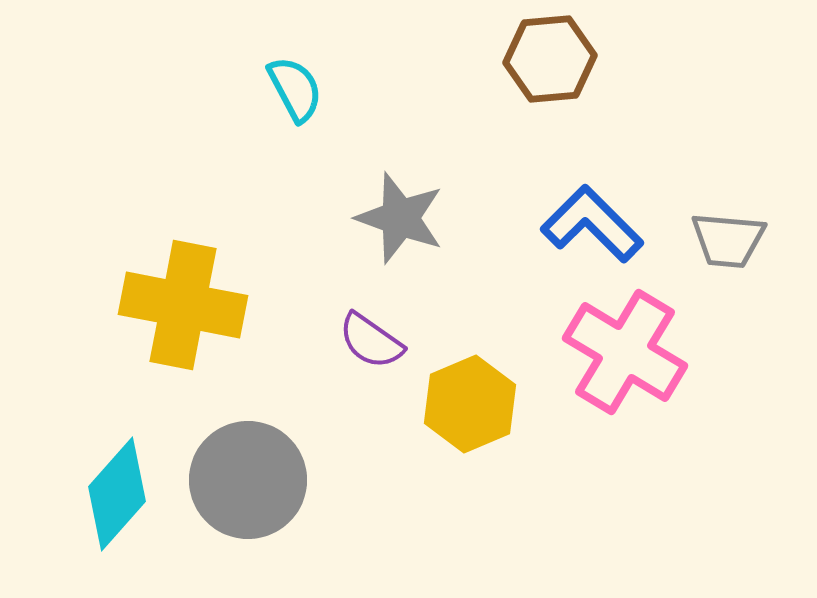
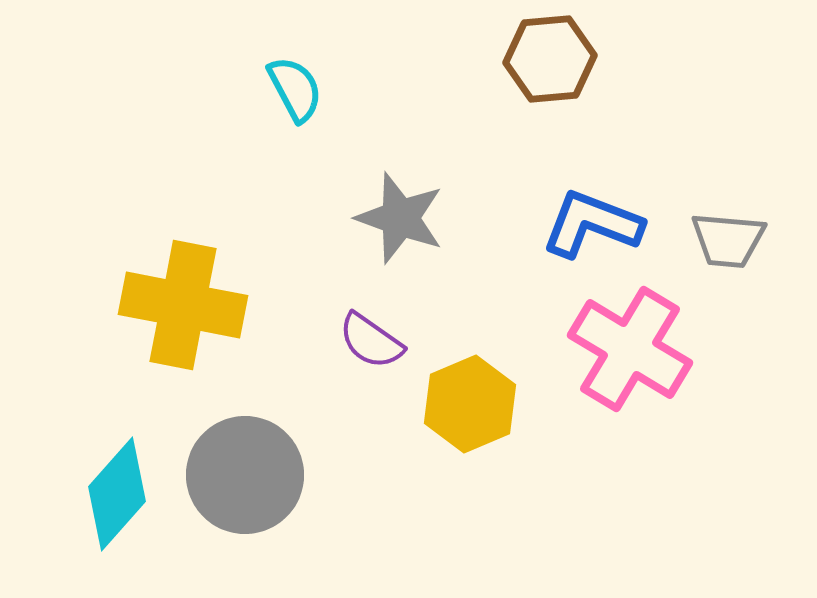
blue L-shape: rotated 24 degrees counterclockwise
pink cross: moved 5 px right, 3 px up
gray circle: moved 3 px left, 5 px up
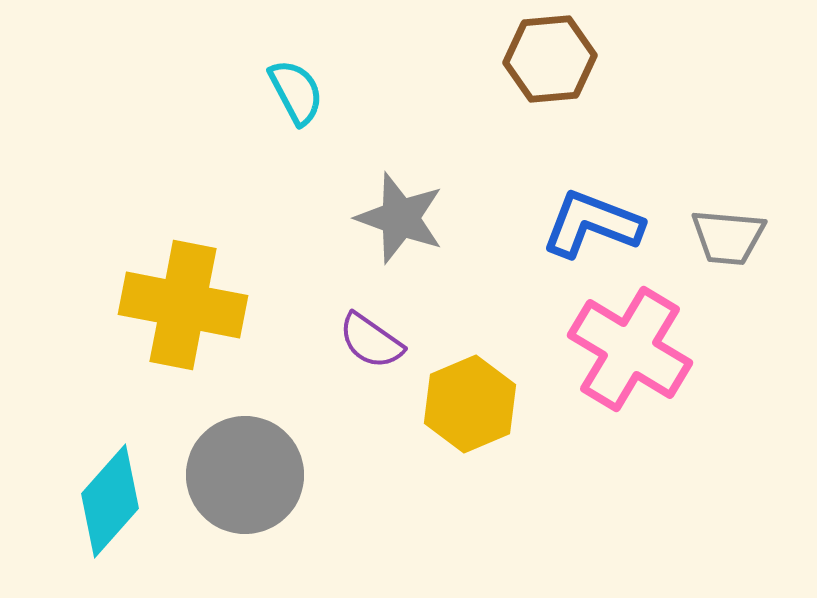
cyan semicircle: moved 1 px right, 3 px down
gray trapezoid: moved 3 px up
cyan diamond: moved 7 px left, 7 px down
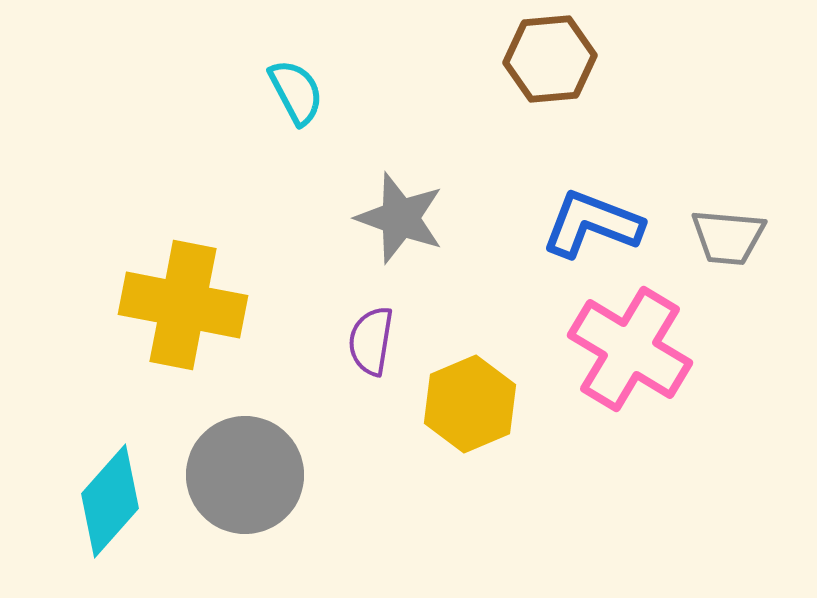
purple semicircle: rotated 64 degrees clockwise
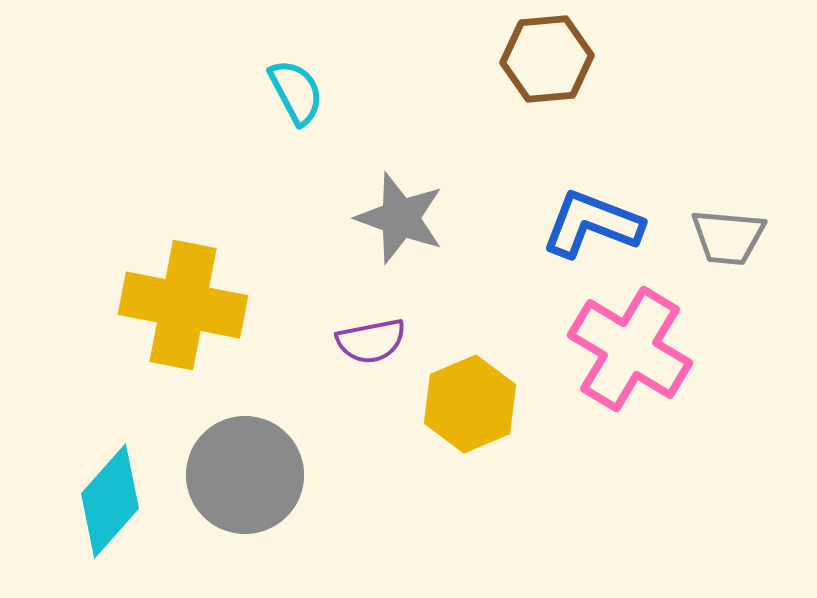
brown hexagon: moved 3 px left
purple semicircle: rotated 110 degrees counterclockwise
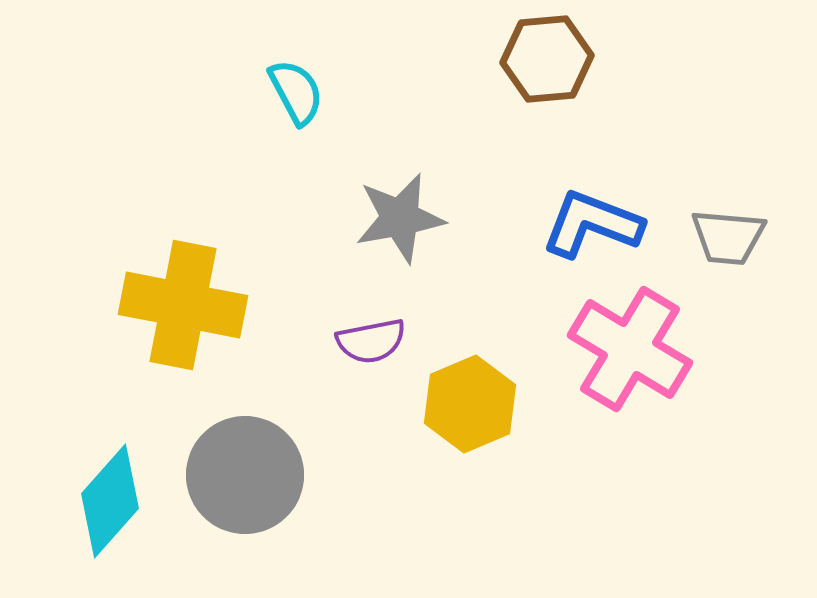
gray star: rotated 30 degrees counterclockwise
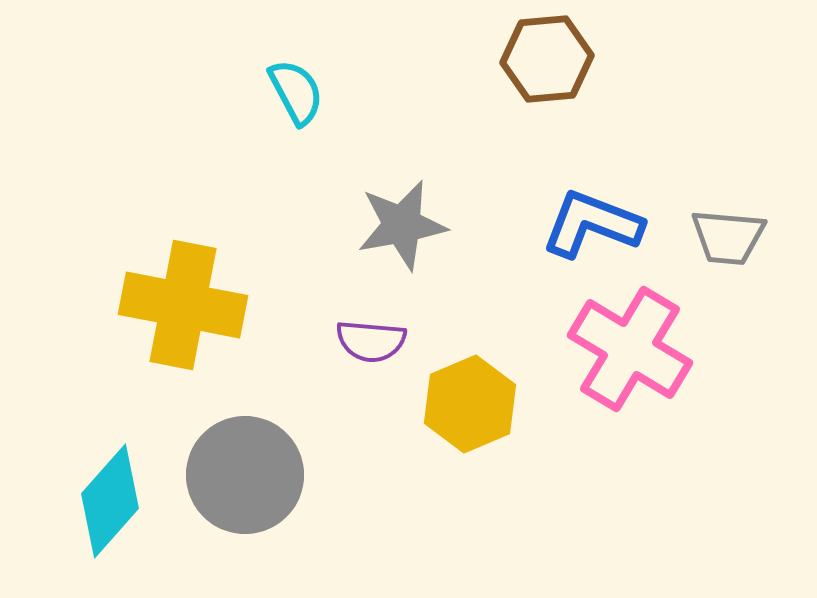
gray star: moved 2 px right, 7 px down
purple semicircle: rotated 16 degrees clockwise
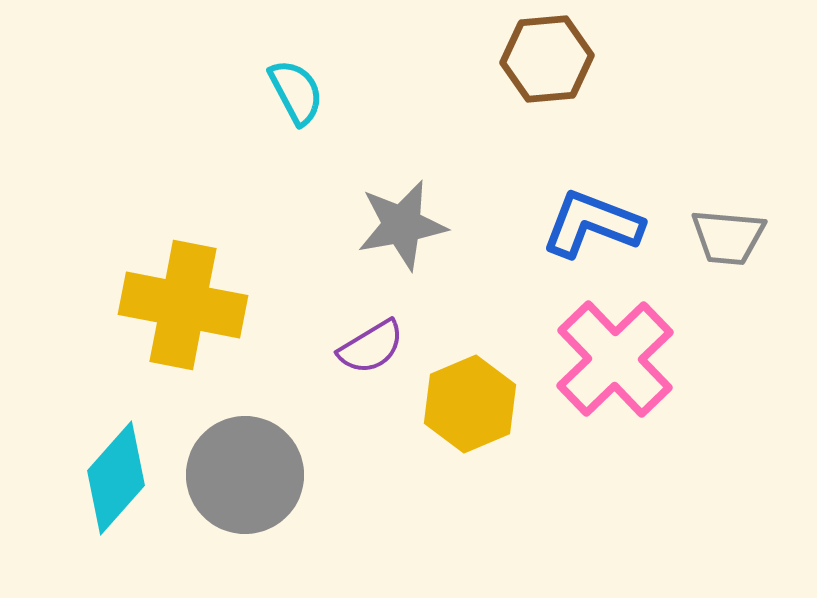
purple semicircle: moved 6 px down; rotated 36 degrees counterclockwise
pink cross: moved 15 px left, 10 px down; rotated 15 degrees clockwise
cyan diamond: moved 6 px right, 23 px up
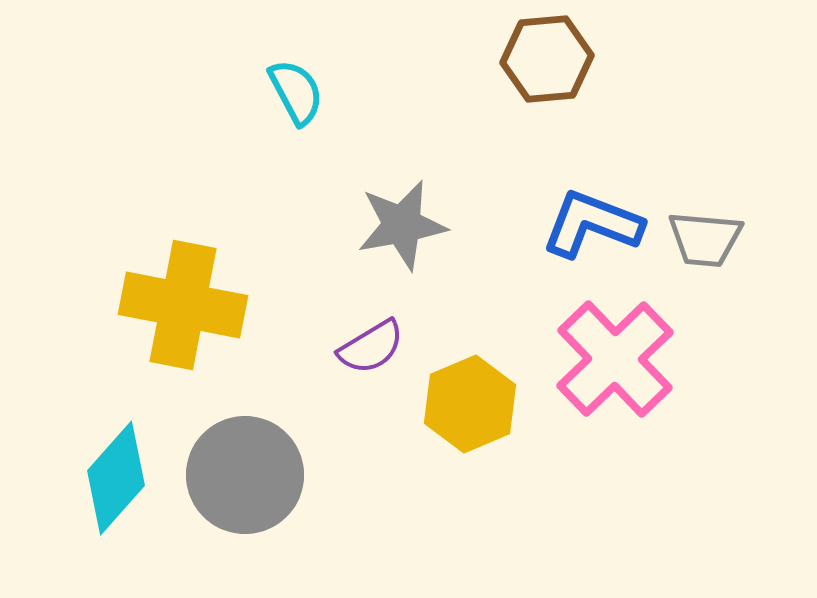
gray trapezoid: moved 23 px left, 2 px down
